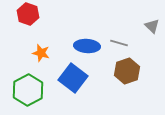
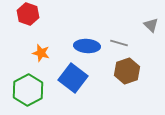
gray triangle: moved 1 px left, 1 px up
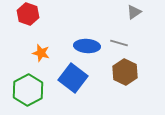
gray triangle: moved 17 px left, 13 px up; rotated 42 degrees clockwise
brown hexagon: moved 2 px left, 1 px down; rotated 15 degrees counterclockwise
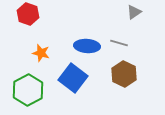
brown hexagon: moved 1 px left, 2 px down
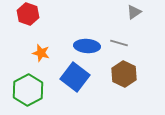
blue square: moved 2 px right, 1 px up
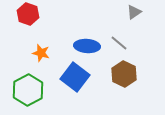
gray line: rotated 24 degrees clockwise
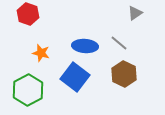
gray triangle: moved 1 px right, 1 px down
blue ellipse: moved 2 px left
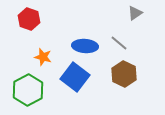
red hexagon: moved 1 px right, 5 px down
orange star: moved 2 px right, 4 px down
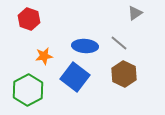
orange star: moved 1 px right, 1 px up; rotated 24 degrees counterclockwise
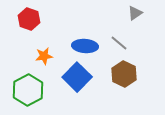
blue square: moved 2 px right; rotated 8 degrees clockwise
